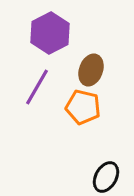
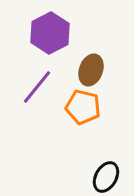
purple line: rotated 9 degrees clockwise
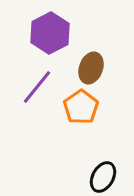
brown ellipse: moved 2 px up
orange pentagon: moved 2 px left; rotated 24 degrees clockwise
black ellipse: moved 3 px left
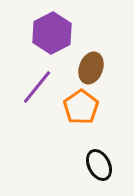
purple hexagon: moved 2 px right
black ellipse: moved 4 px left, 12 px up; rotated 56 degrees counterclockwise
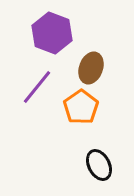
purple hexagon: rotated 12 degrees counterclockwise
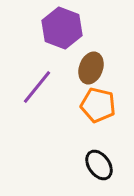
purple hexagon: moved 10 px right, 5 px up
orange pentagon: moved 17 px right, 2 px up; rotated 24 degrees counterclockwise
black ellipse: rotated 8 degrees counterclockwise
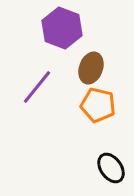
black ellipse: moved 12 px right, 3 px down
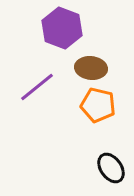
brown ellipse: rotated 76 degrees clockwise
purple line: rotated 12 degrees clockwise
